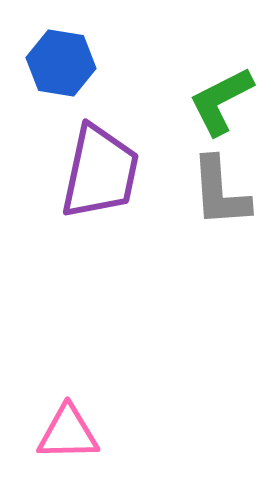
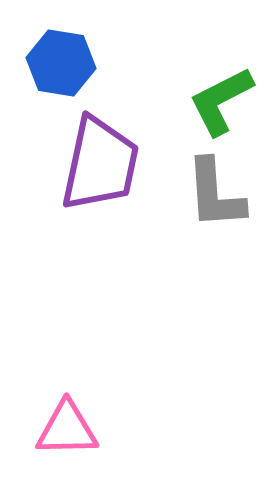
purple trapezoid: moved 8 px up
gray L-shape: moved 5 px left, 2 px down
pink triangle: moved 1 px left, 4 px up
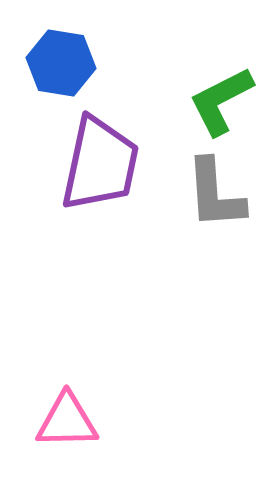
pink triangle: moved 8 px up
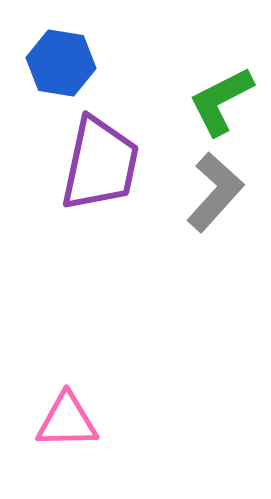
gray L-shape: moved 2 px up; rotated 134 degrees counterclockwise
